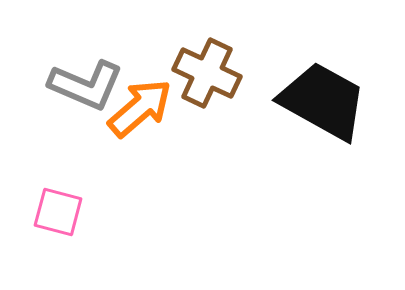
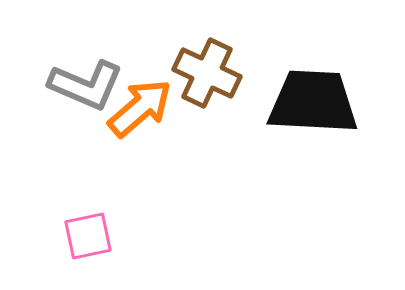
black trapezoid: moved 10 px left, 1 px down; rotated 26 degrees counterclockwise
pink square: moved 30 px right, 24 px down; rotated 27 degrees counterclockwise
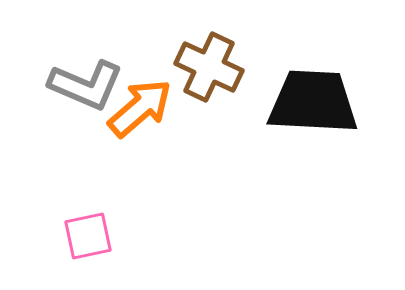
brown cross: moved 2 px right, 6 px up
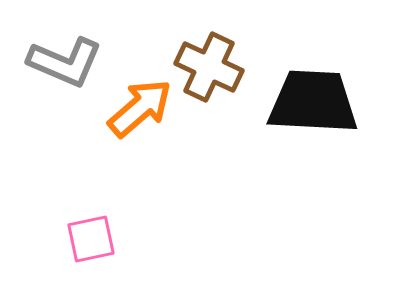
gray L-shape: moved 21 px left, 23 px up
pink square: moved 3 px right, 3 px down
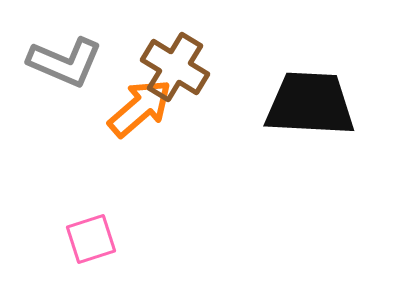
brown cross: moved 34 px left; rotated 6 degrees clockwise
black trapezoid: moved 3 px left, 2 px down
pink square: rotated 6 degrees counterclockwise
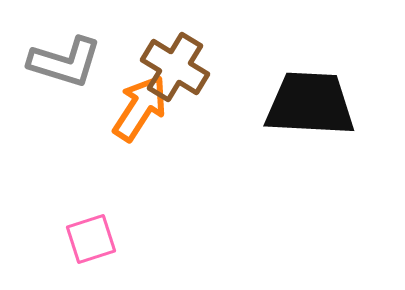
gray L-shape: rotated 6 degrees counterclockwise
orange arrow: rotated 16 degrees counterclockwise
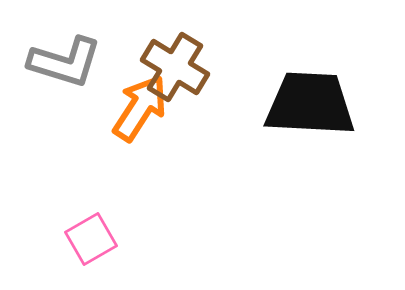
pink square: rotated 12 degrees counterclockwise
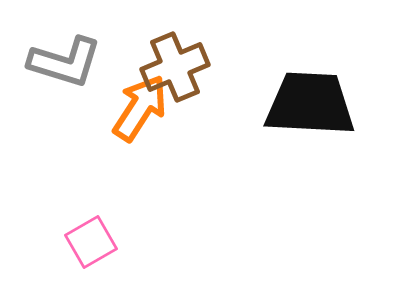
brown cross: rotated 36 degrees clockwise
pink square: moved 3 px down
